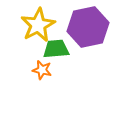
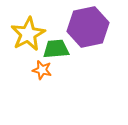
yellow star: moved 10 px left, 9 px down
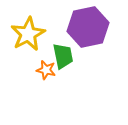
green trapezoid: moved 7 px right, 7 px down; rotated 84 degrees clockwise
orange star: moved 4 px right
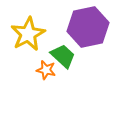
green trapezoid: rotated 36 degrees counterclockwise
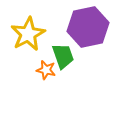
green trapezoid: rotated 28 degrees clockwise
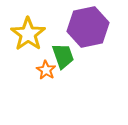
yellow star: rotated 8 degrees counterclockwise
orange star: rotated 18 degrees clockwise
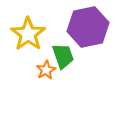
orange star: rotated 12 degrees clockwise
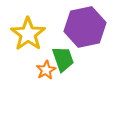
purple hexagon: moved 3 px left
green trapezoid: moved 3 px down
